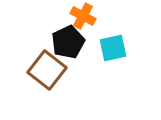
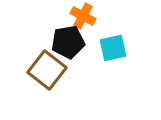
black pentagon: rotated 16 degrees clockwise
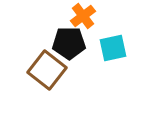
orange cross: rotated 25 degrees clockwise
black pentagon: moved 1 px right, 1 px down; rotated 8 degrees clockwise
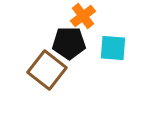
cyan square: rotated 16 degrees clockwise
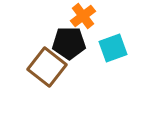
cyan square: rotated 24 degrees counterclockwise
brown square: moved 3 px up
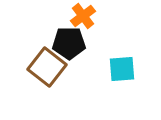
cyan square: moved 9 px right, 21 px down; rotated 16 degrees clockwise
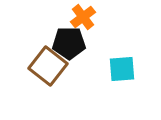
orange cross: moved 1 px down
brown square: moved 1 px right, 1 px up
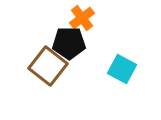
orange cross: moved 1 px left, 1 px down
cyan square: rotated 32 degrees clockwise
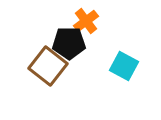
orange cross: moved 4 px right, 3 px down
cyan square: moved 2 px right, 3 px up
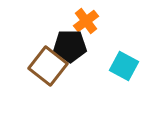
black pentagon: moved 1 px right, 3 px down
